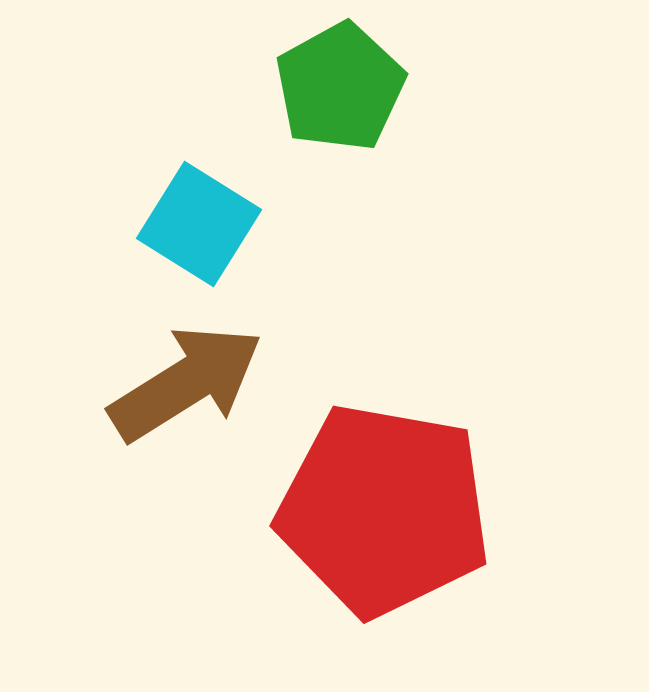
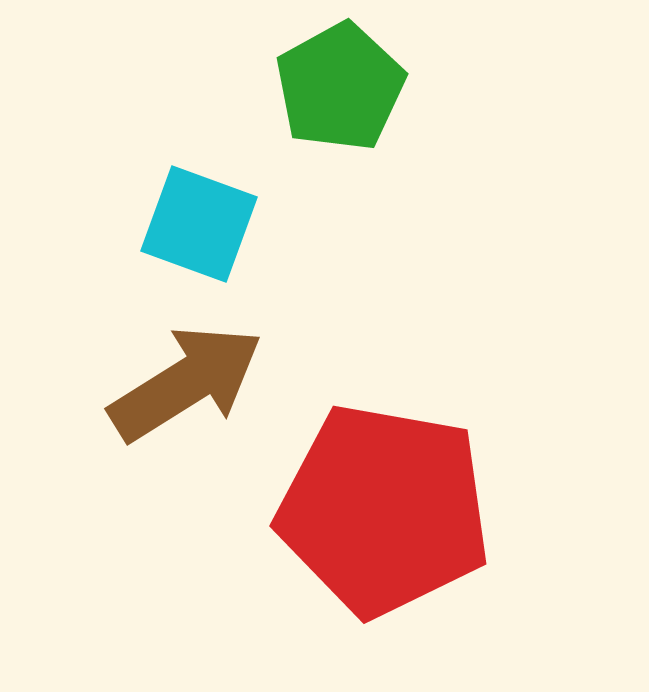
cyan square: rotated 12 degrees counterclockwise
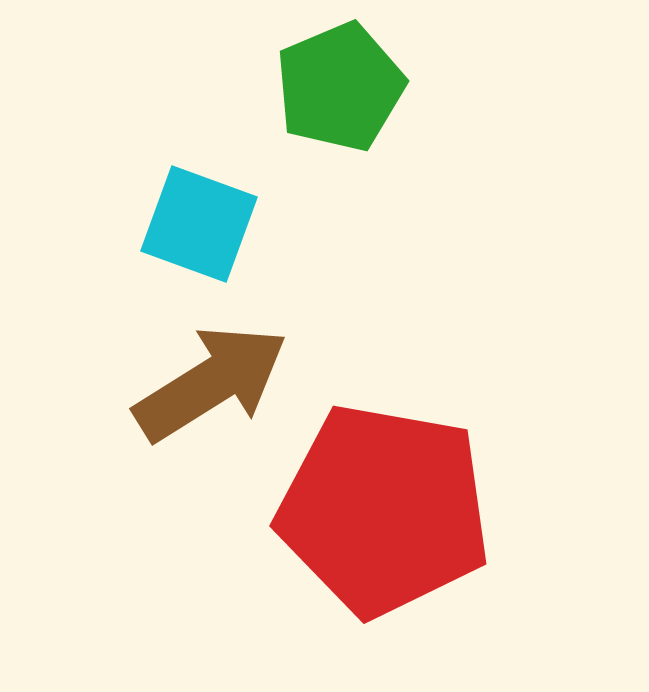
green pentagon: rotated 6 degrees clockwise
brown arrow: moved 25 px right
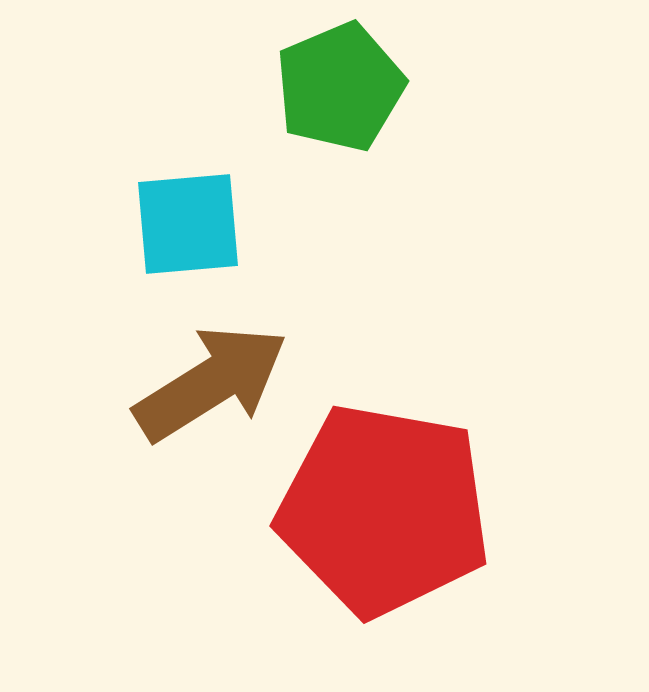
cyan square: moved 11 px left; rotated 25 degrees counterclockwise
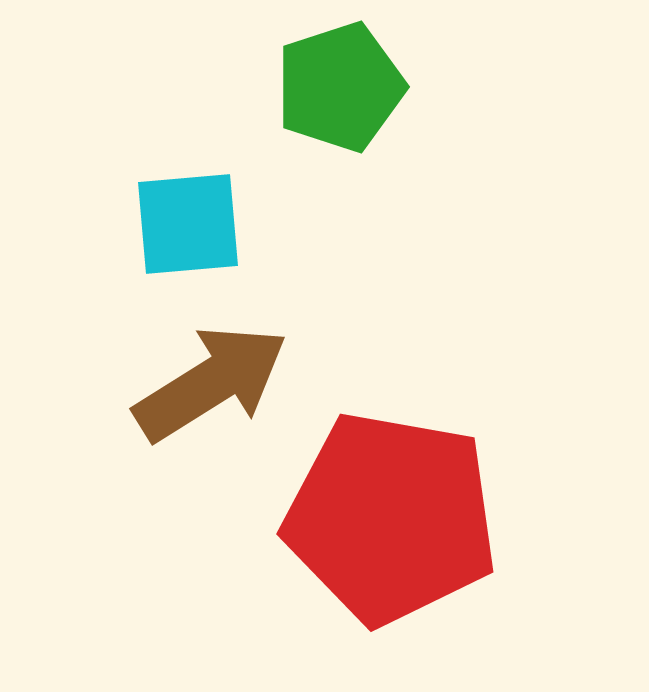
green pentagon: rotated 5 degrees clockwise
red pentagon: moved 7 px right, 8 px down
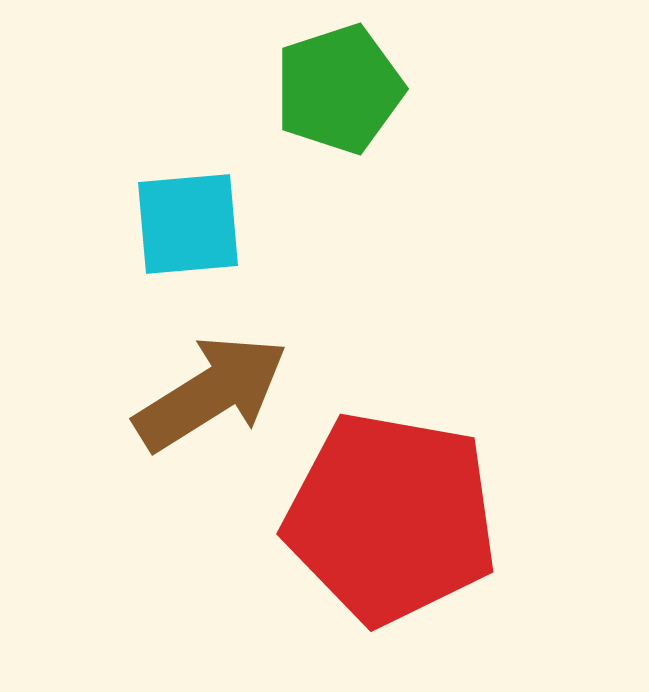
green pentagon: moved 1 px left, 2 px down
brown arrow: moved 10 px down
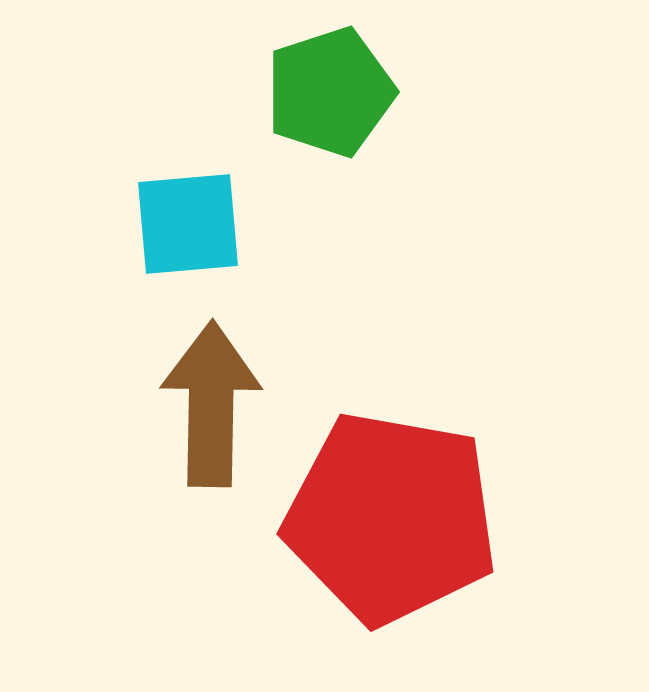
green pentagon: moved 9 px left, 3 px down
brown arrow: moved 11 px down; rotated 57 degrees counterclockwise
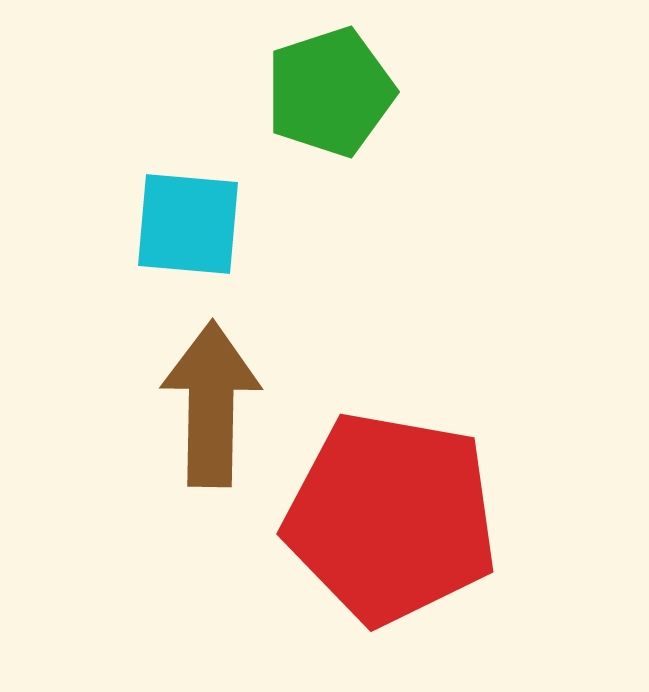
cyan square: rotated 10 degrees clockwise
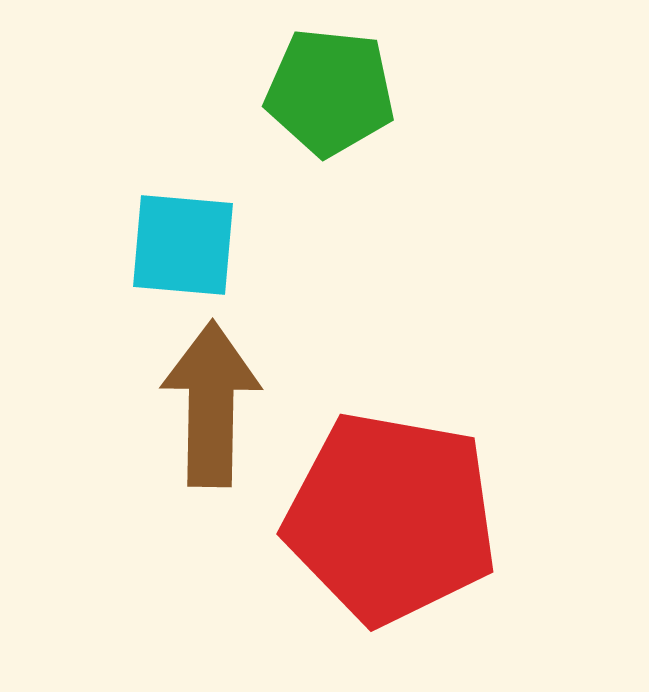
green pentagon: rotated 24 degrees clockwise
cyan square: moved 5 px left, 21 px down
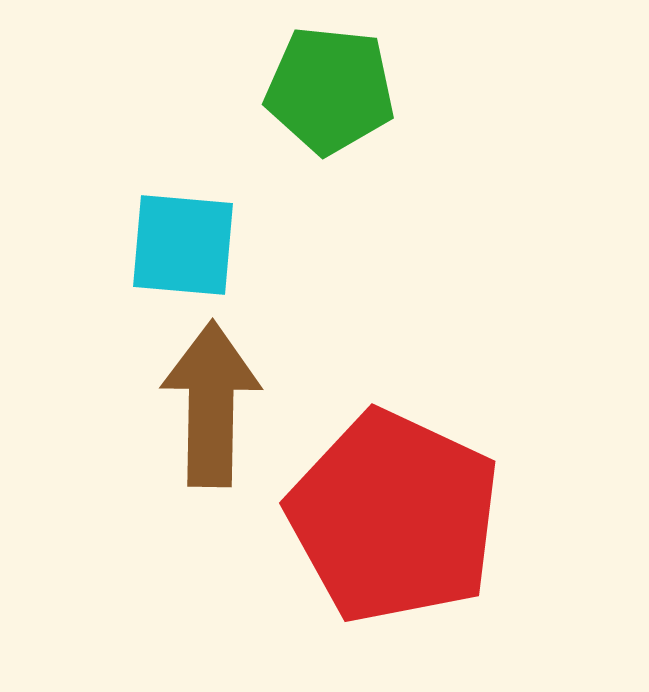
green pentagon: moved 2 px up
red pentagon: moved 3 px right, 1 px up; rotated 15 degrees clockwise
